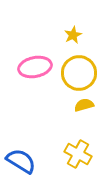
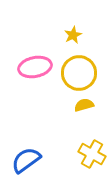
yellow cross: moved 14 px right
blue semicircle: moved 5 px right, 1 px up; rotated 68 degrees counterclockwise
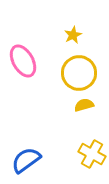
pink ellipse: moved 12 px left, 6 px up; rotated 72 degrees clockwise
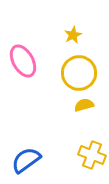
yellow cross: moved 1 px down; rotated 8 degrees counterclockwise
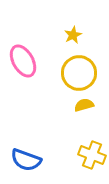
blue semicircle: rotated 124 degrees counterclockwise
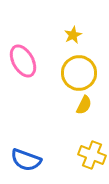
yellow semicircle: rotated 132 degrees clockwise
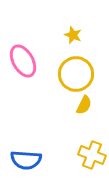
yellow star: rotated 24 degrees counterclockwise
yellow circle: moved 3 px left, 1 px down
blue semicircle: rotated 16 degrees counterclockwise
